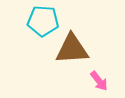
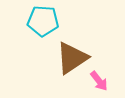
brown triangle: moved 9 px down; rotated 30 degrees counterclockwise
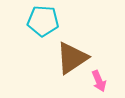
pink arrow: rotated 15 degrees clockwise
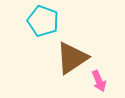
cyan pentagon: rotated 16 degrees clockwise
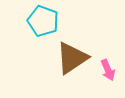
pink arrow: moved 9 px right, 11 px up
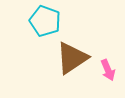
cyan pentagon: moved 2 px right
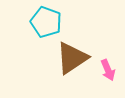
cyan pentagon: moved 1 px right, 1 px down
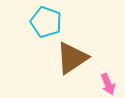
pink arrow: moved 14 px down
